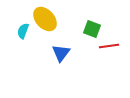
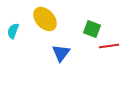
cyan semicircle: moved 10 px left
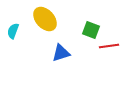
green square: moved 1 px left, 1 px down
blue triangle: rotated 36 degrees clockwise
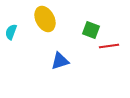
yellow ellipse: rotated 15 degrees clockwise
cyan semicircle: moved 2 px left, 1 px down
blue triangle: moved 1 px left, 8 px down
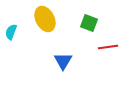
green square: moved 2 px left, 7 px up
red line: moved 1 px left, 1 px down
blue triangle: moved 3 px right; rotated 42 degrees counterclockwise
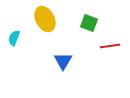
cyan semicircle: moved 3 px right, 6 px down
red line: moved 2 px right, 1 px up
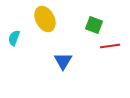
green square: moved 5 px right, 2 px down
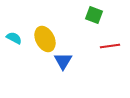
yellow ellipse: moved 20 px down
green square: moved 10 px up
cyan semicircle: rotated 98 degrees clockwise
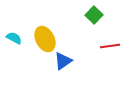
green square: rotated 24 degrees clockwise
blue triangle: rotated 24 degrees clockwise
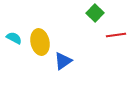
green square: moved 1 px right, 2 px up
yellow ellipse: moved 5 px left, 3 px down; rotated 15 degrees clockwise
red line: moved 6 px right, 11 px up
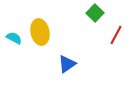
red line: rotated 54 degrees counterclockwise
yellow ellipse: moved 10 px up
blue triangle: moved 4 px right, 3 px down
